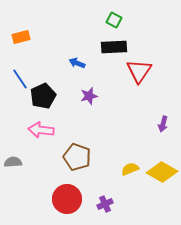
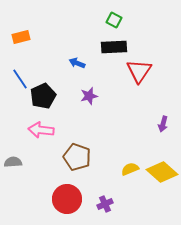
yellow diamond: rotated 12 degrees clockwise
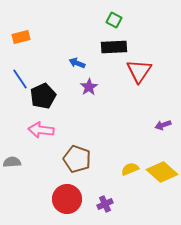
purple star: moved 9 px up; rotated 18 degrees counterclockwise
purple arrow: moved 1 px down; rotated 56 degrees clockwise
brown pentagon: moved 2 px down
gray semicircle: moved 1 px left
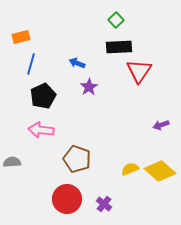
green square: moved 2 px right; rotated 21 degrees clockwise
black rectangle: moved 5 px right
blue line: moved 11 px right, 15 px up; rotated 50 degrees clockwise
purple arrow: moved 2 px left
yellow diamond: moved 2 px left, 1 px up
purple cross: moved 1 px left; rotated 28 degrees counterclockwise
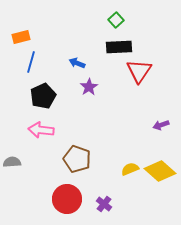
blue line: moved 2 px up
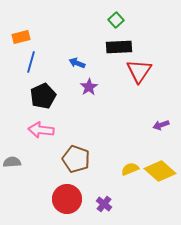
brown pentagon: moved 1 px left
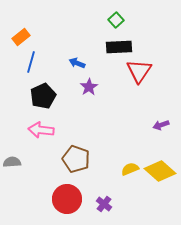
orange rectangle: rotated 24 degrees counterclockwise
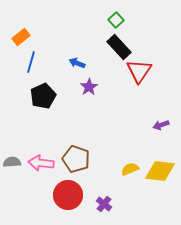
black rectangle: rotated 50 degrees clockwise
pink arrow: moved 33 px down
yellow diamond: rotated 36 degrees counterclockwise
red circle: moved 1 px right, 4 px up
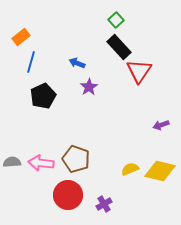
yellow diamond: rotated 8 degrees clockwise
purple cross: rotated 21 degrees clockwise
